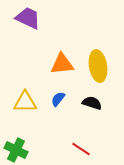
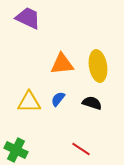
yellow triangle: moved 4 px right
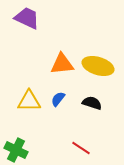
purple trapezoid: moved 1 px left
yellow ellipse: rotated 64 degrees counterclockwise
yellow triangle: moved 1 px up
red line: moved 1 px up
